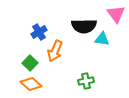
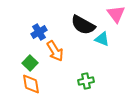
black semicircle: moved 1 px left, 1 px up; rotated 30 degrees clockwise
cyan triangle: rotated 14 degrees clockwise
orange arrow: rotated 55 degrees counterclockwise
orange diamond: rotated 40 degrees clockwise
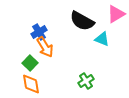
pink triangle: rotated 36 degrees clockwise
black semicircle: moved 1 px left, 4 px up
orange arrow: moved 10 px left, 4 px up
green cross: rotated 21 degrees counterclockwise
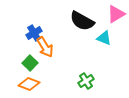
blue cross: moved 5 px left, 1 px down
cyan triangle: moved 2 px right, 1 px up
orange diamond: moved 2 px left; rotated 60 degrees counterclockwise
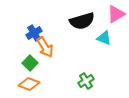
black semicircle: rotated 45 degrees counterclockwise
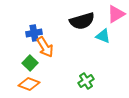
blue cross: rotated 21 degrees clockwise
cyan triangle: moved 1 px left, 2 px up
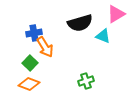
black semicircle: moved 2 px left, 2 px down
green cross: rotated 14 degrees clockwise
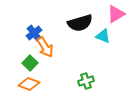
blue cross: rotated 28 degrees counterclockwise
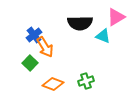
pink triangle: moved 3 px down
black semicircle: rotated 15 degrees clockwise
blue cross: moved 2 px down
orange diamond: moved 24 px right
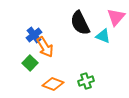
pink triangle: rotated 18 degrees counterclockwise
black semicircle: rotated 65 degrees clockwise
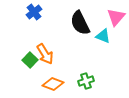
blue cross: moved 23 px up
orange arrow: moved 7 px down
green square: moved 3 px up
